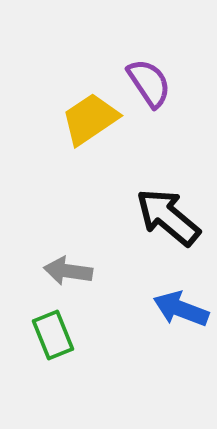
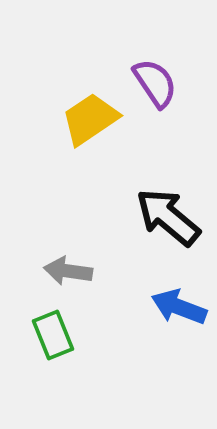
purple semicircle: moved 6 px right
blue arrow: moved 2 px left, 2 px up
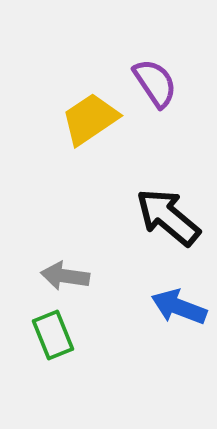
gray arrow: moved 3 px left, 5 px down
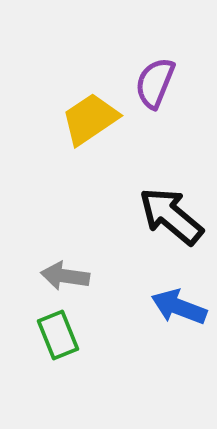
purple semicircle: rotated 124 degrees counterclockwise
black arrow: moved 3 px right, 1 px up
green rectangle: moved 5 px right
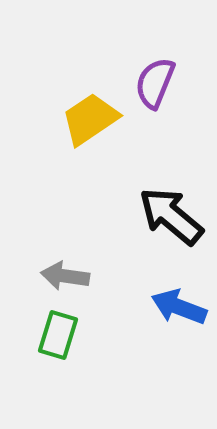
green rectangle: rotated 39 degrees clockwise
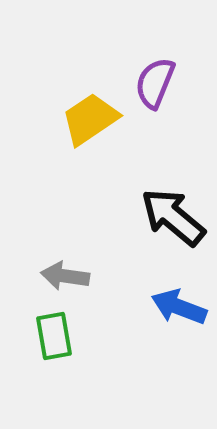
black arrow: moved 2 px right, 1 px down
green rectangle: moved 4 px left, 1 px down; rotated 27 degrees counterclockwise
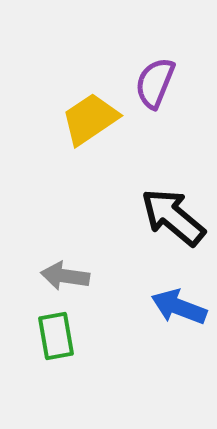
green rectangle: moved 2 px right
